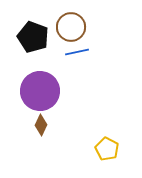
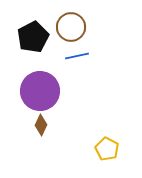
black pentagon: rotated 24 degrees clockwise
blue line: moved 4 px down
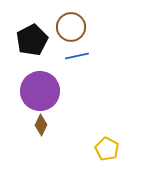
black pentagon: moved 1 px left, 3 px down
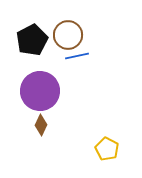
brown circle: moved 3 px left, 8 px down
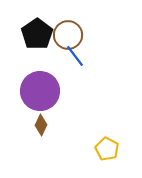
black pentagon: moved 5 px right, 6 px up; rotated 8 degrees counterclockwise
blue line: moved 2 px left; rotated 65 degrees clockwise
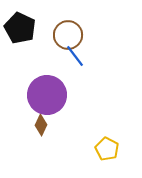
black pentagon: moved 17 px left, 6 px up; rotated 12 degrees counterclockwise
purple circle: moved 7 px right, 4 px down
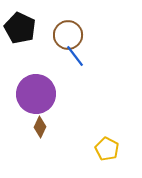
purple circle: moved 11 px left, 1 px up
brown diamond: moved 1 px left, 2 px down
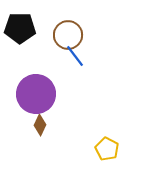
black pentagon: rotated 24 degrees counterclockwise
brown diamond: moved 2 px up
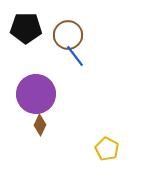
black pentagon: moved 6 px right
